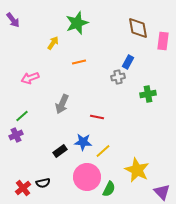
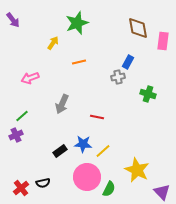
green cross: rotated 28 degrees clockwise
blue star: moved 2 px down
red cross: moved 2 px left
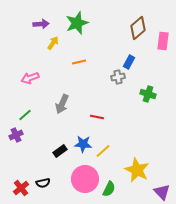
purple arrow: moved 28 px right, 4 px down; rotated 56 degrees counterclockwise
brown diamond: rotated 60 degrees clockwise
blue rectangle: moved 1 px right
green line: moved 3 px right, 1 px up
pink circle: moved 2 px left, 2 px down
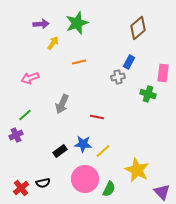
pink rectangle: moved 32 px down
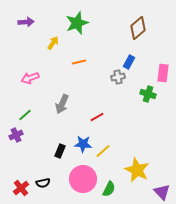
purple arrow: moved 15 px left, 2 px up
red line: rotated 40 degrees counterclockwise
black rectangle: rotated 32 degrees counterclockwise
pink circle: moved 2 px left
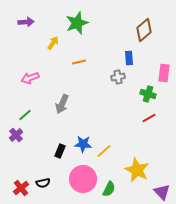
brown diamond: moved 6 px right, 2 px down
blue rectangle: moved 4 px up; rotated 32 degrees counterclockwise
pink rectangle: moved 1 px right
red line: moved 52 px right, 1 px down
purple cross: rotated 16 degrees counterclockwise
yellow line: moved 1 px right
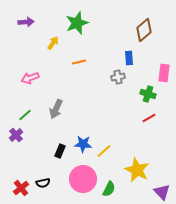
gray arrow: moved 6 px left, 5 px down
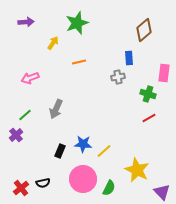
green semicircle: moved 1 px up
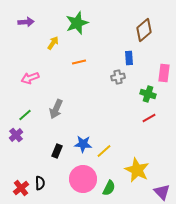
black rectangle: moved 3 px left
black semicircle: moved 3 px left; rotated 80 degrees counterclockwise
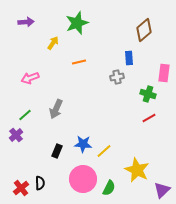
gray cross: moved 1 px left
purple triangle: moved 2 px up; rotated 30 degrees clockwise
